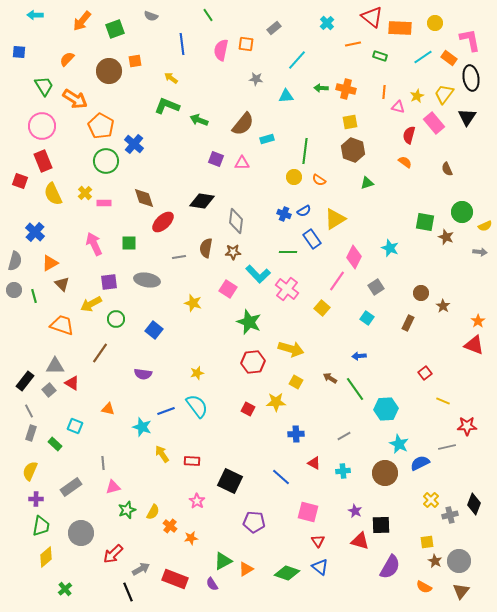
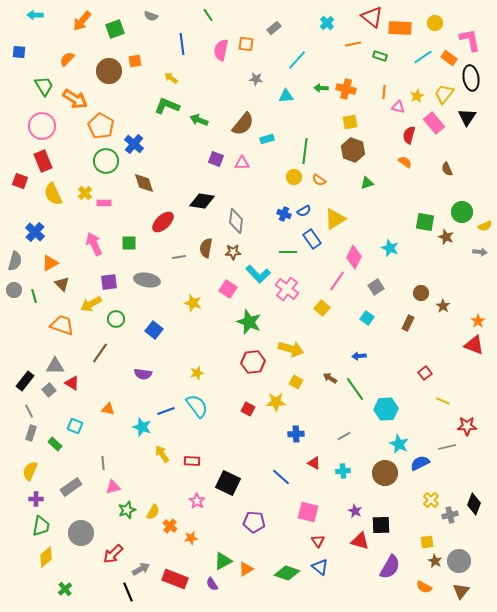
brown diamond at (144, 198): moved 15 px up
black square at (230, 481): moved 2 px left, 2 px down
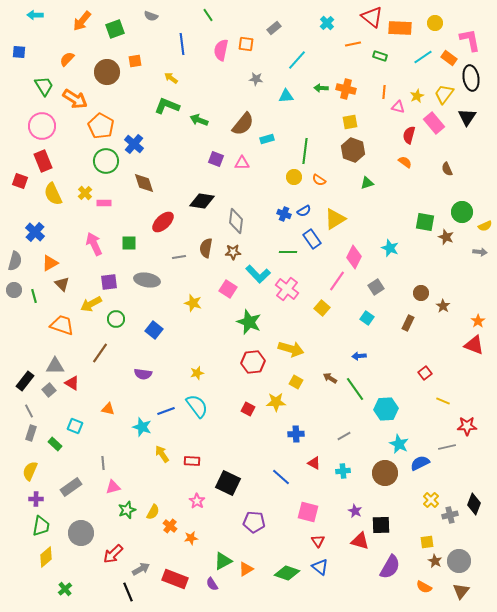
brown circle at (109, 71): moved 2 px left, 1 px down
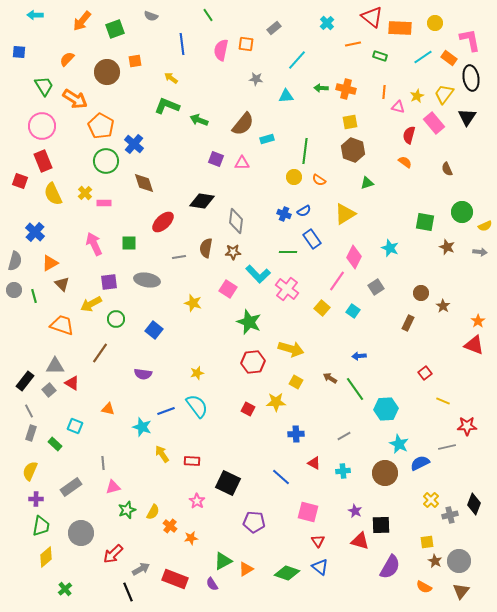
yellow triangle at (335, 219): moved 10 px right, 5 px up
brown star at (446, 237): moved 1 px right, 10 px down
cyan square at (367, 318): moved 14 px left, 7 px up
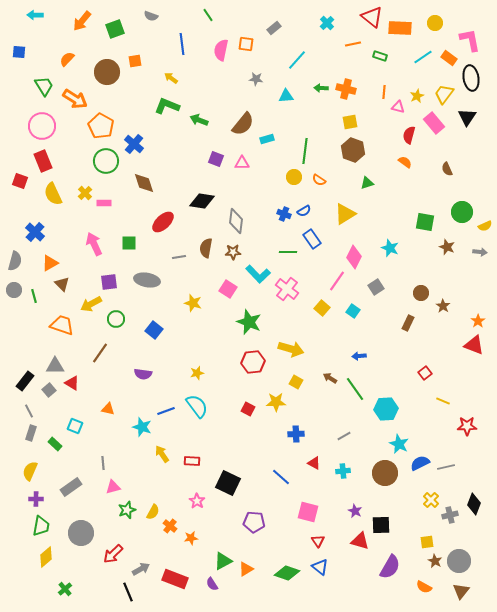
gray line at (447, 447): moved 1 px left, 20 px down
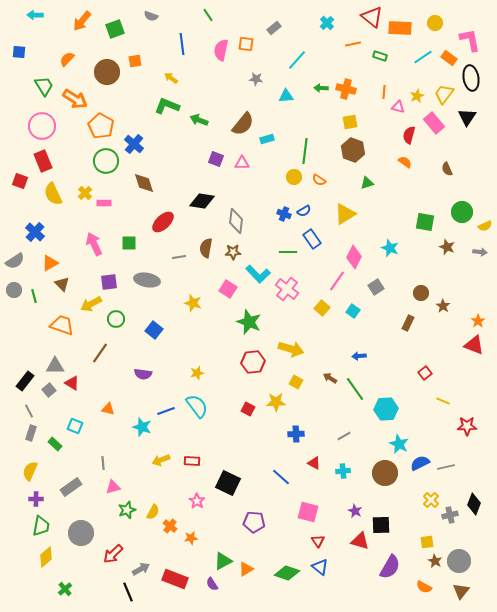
gray semicircle at (15, 261): rotated 42 degrees clockwise
yellow arrow at (162, 454): moved 1 px left, 6 px down; rotated 78 degrees counterclockwise
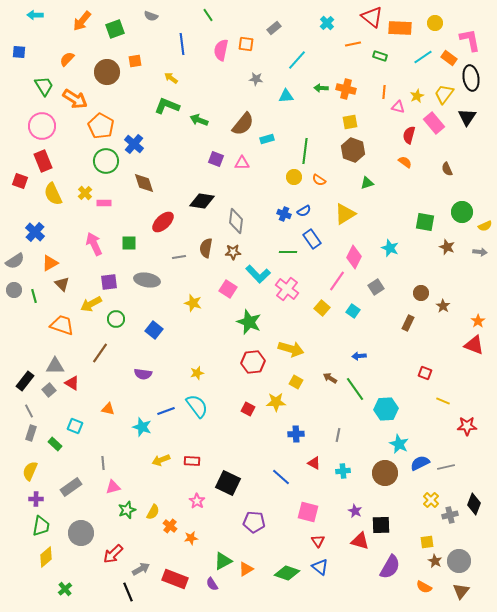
red square at (425, 373): rotated 32 degrees counterclockwise
gray line at (344, 436): moved 6 px left, 1 px up; rotated 48 degrees counterclockwise
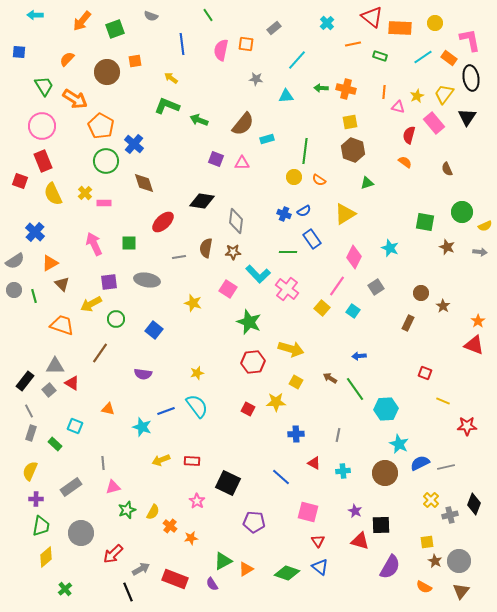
pink line at (337, 281): moved 5 px down
